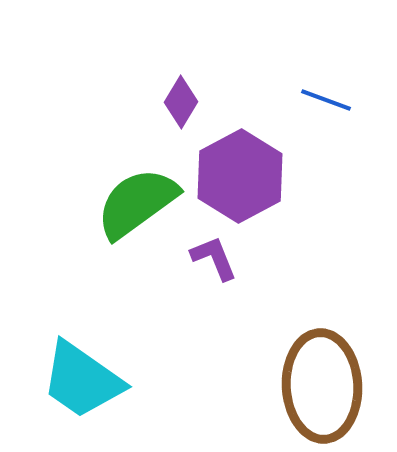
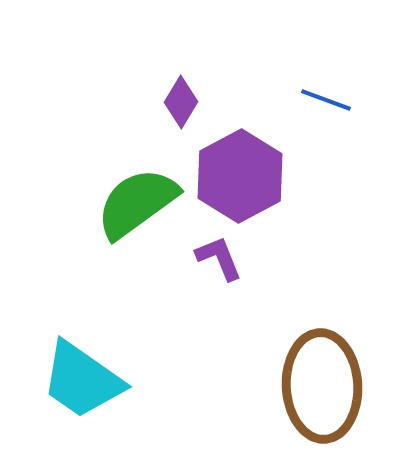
purple L-shape: moved 5 px right
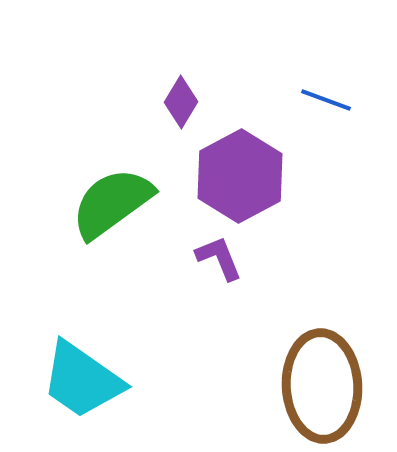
green semicircle: moved 25 px left
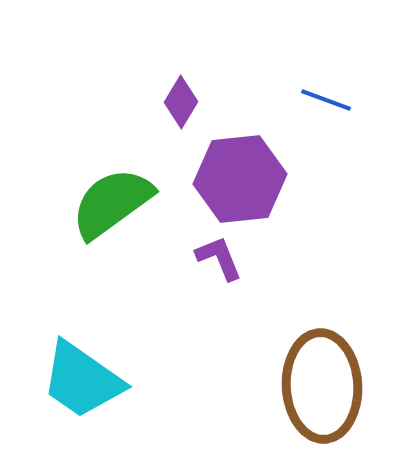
purple hexagon: moved 3 px down; rotated 22 degrees clockwise
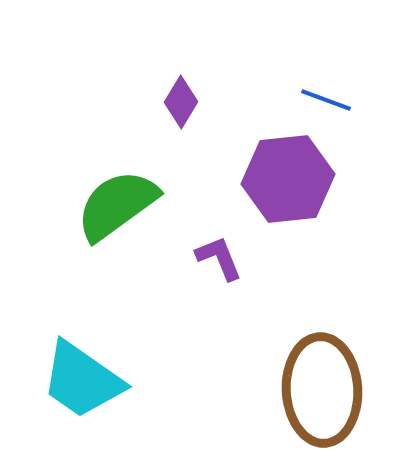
purple hexagon: moved 48 px right
green semicircle: moved 5 px right, 2 px down
brown ellipse: moved 4 px down
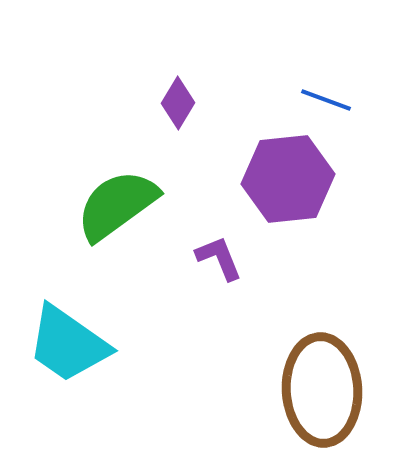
purple diamond: moved 3 px left, 1 px down
cyan trapezoid: moved 14 px left, 36 px up
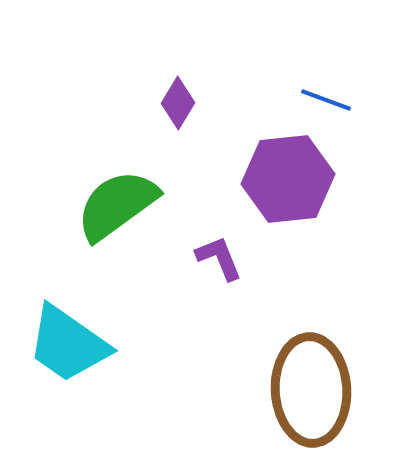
brown ellipse: moved 11 px left
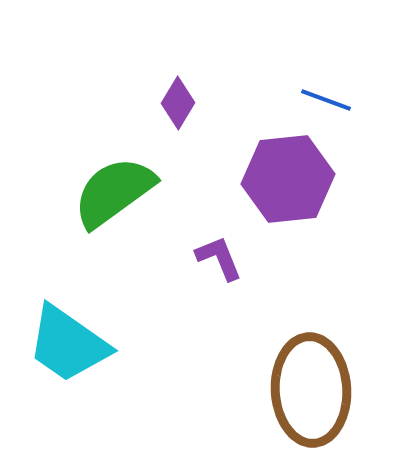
green semicircle: moved 3 px left, 13 px up
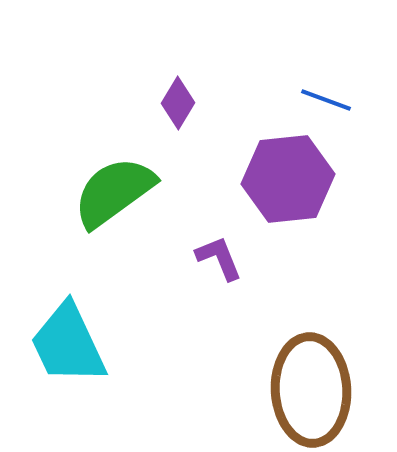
cyan trapezoid: rotated 30 degrees clockwise
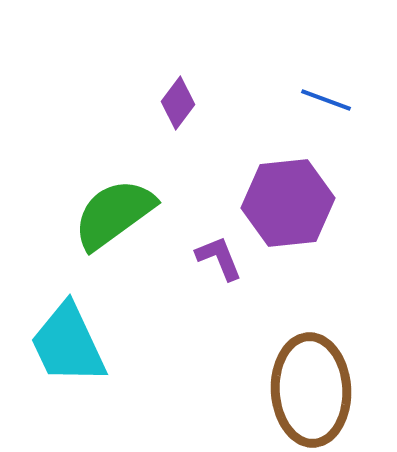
purple diamond: rotated 6 degrees clockwise
purple hexagon: moved 24 px down
green semicircle: moved 22 px down
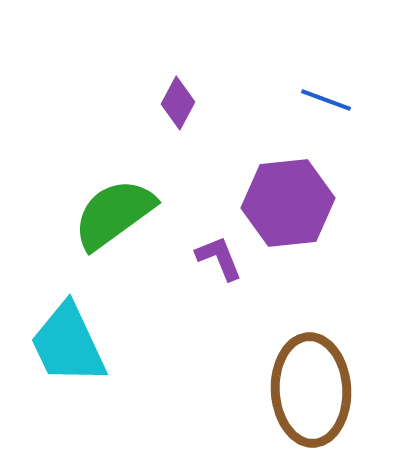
purple diamond: rotated 9 degrees counterclockwise
